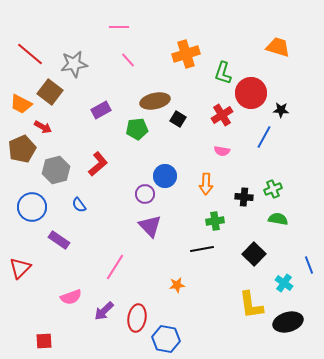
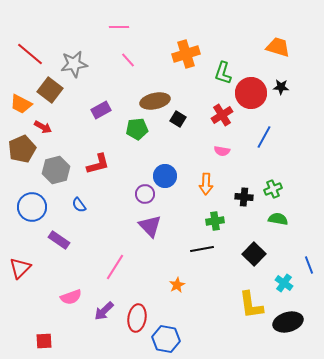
brown square at (50, 92): moved 2 px up
black star at (281, 110): moved 23 px up
red L-shape at (98, 164): rotated 25 degrees clockwise
orange star at (177, 285): rotated 21 degrees counterclockwise
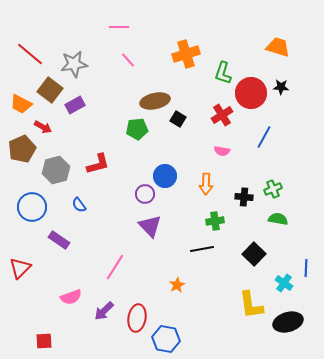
purple rectangle at (101, 110): moved 26 px left, 5 px up
blue line at (309, 265): moved 3 px left, 3 px down; rotated 24 degrees clockwise
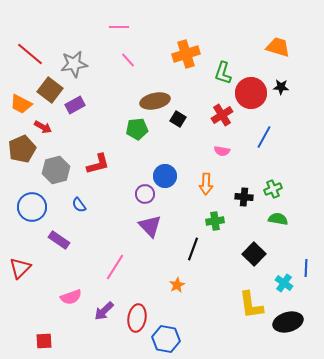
black line at (202, 249): moved 9 px left; rotated 60 degrees counterclockwise
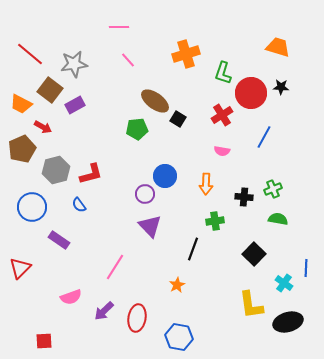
brown ellipse at (155, 101): rotated 48 degrees clockwise
red L-shape at (98, 164): moved 7 px left, 10 px down
blue hexagon at (166, 339): moved 13 px right, 2 px up
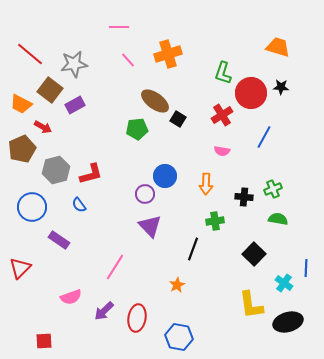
orange cross at (186, 54): moved 18 px left
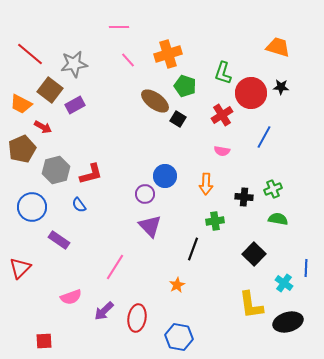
green pentagon at (137, 129): moved 48 px right, 43 px up; rotated 25 degrees clockwise
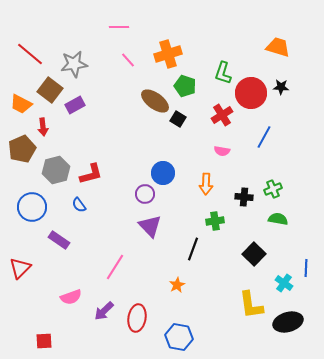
red arrow at (43, 127): rotated 54 degrees clockwise
blue circle at (165, 176): moved 2 px left, 3 px up
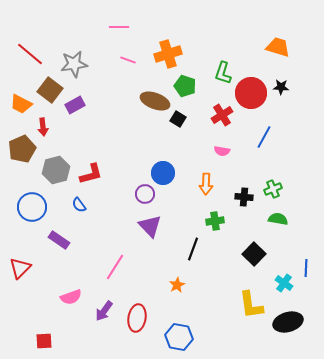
pink line at (128, 60): rotated 28 degrees counterclockwise
brown ellipse at (155, 101): rotated 16 degrees counterclockwise
purple arrow at (104, 311): rotated 10 degrees counterclockwise
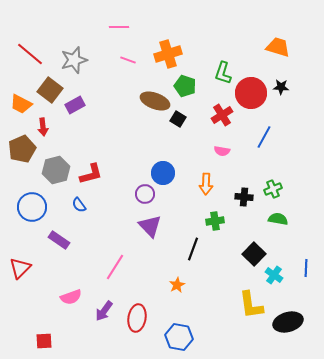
gray star at (74, 64): moved 4 px up; rotated 8 degrees counterclockwise
cyan cross at (284, 283): moved 10 px left, 8 px up
